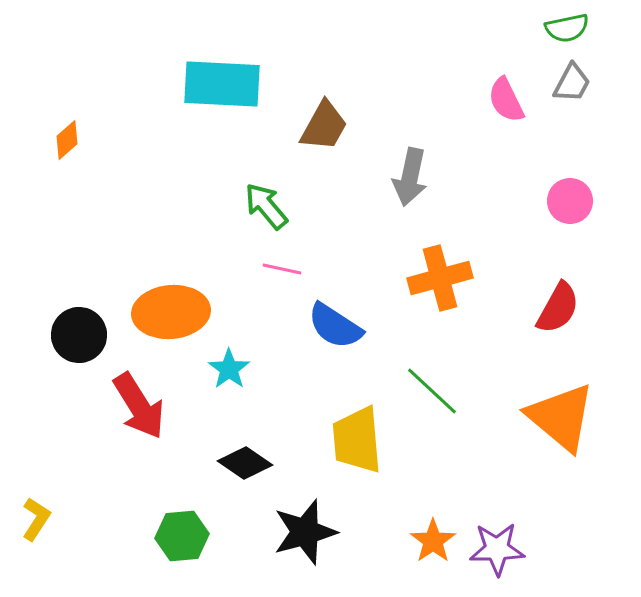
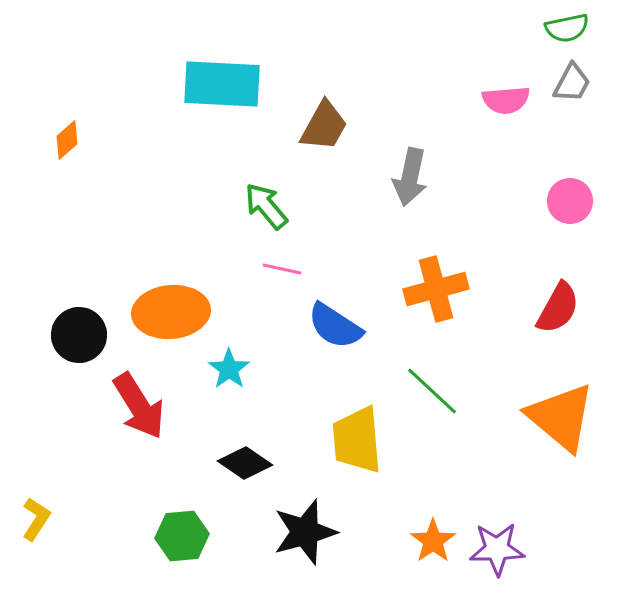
pink semicircle: rotated 69 degrees counterclockwise
orange cross: moved 4 px left, 11 px down
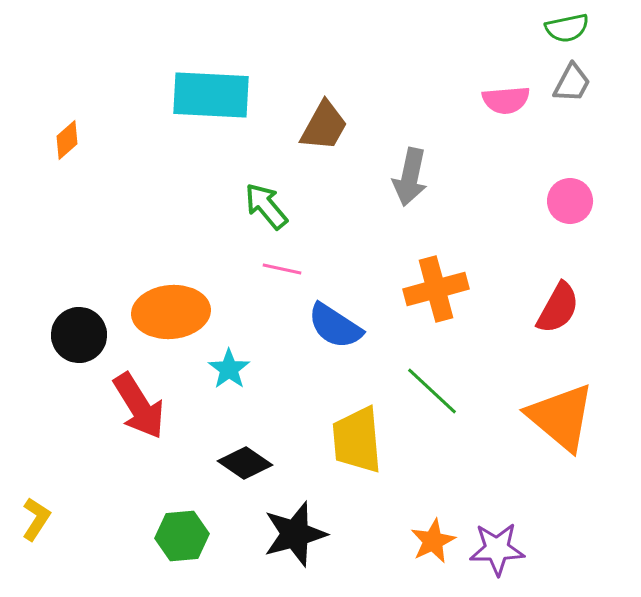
cyan rectangle: moved 11 px left, 11 px down
black star: moved 10 px left, 2 px down
orange star: rotated 9 degrees clockwise
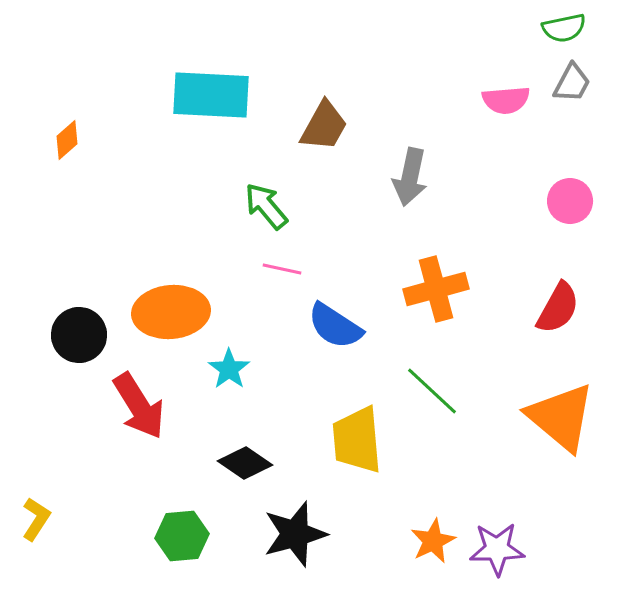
green semicircle: moved 3 px left
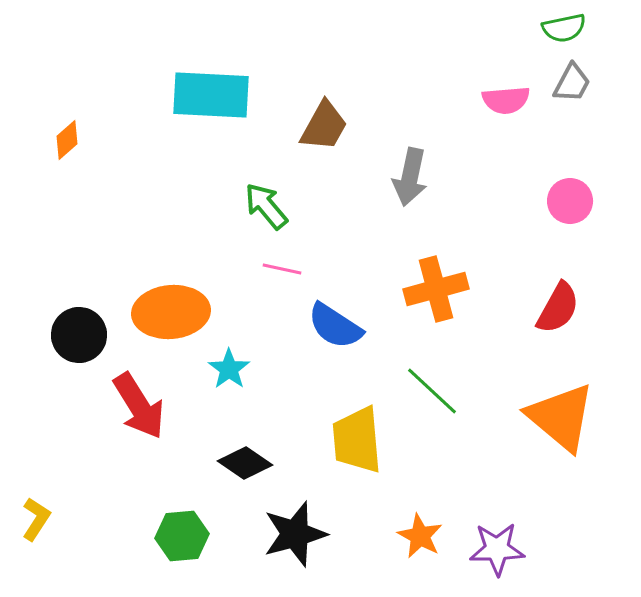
orange star: moved 13 px left, 5 px up; rotated 18 degrees counterclockwise
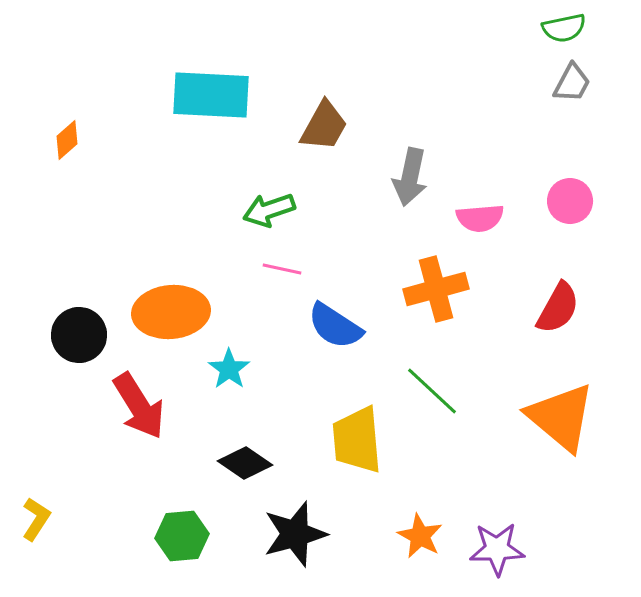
pink semicircle: moved 26 px left, 118 px down
green arrow: moved 3 px right, 4 px down; rotated 69 degrees counterclockwise
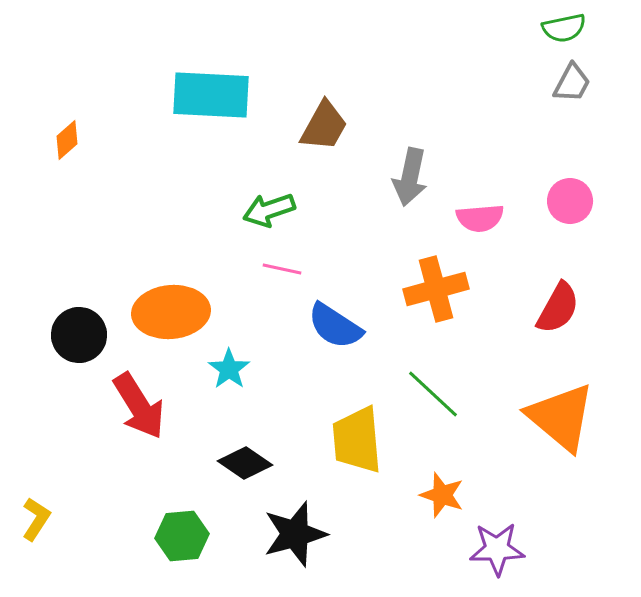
green line: moved 1 px right, 3 px down
orange star: moved 22 px right, 41 px up; rotated 9 degrees counterclockwise
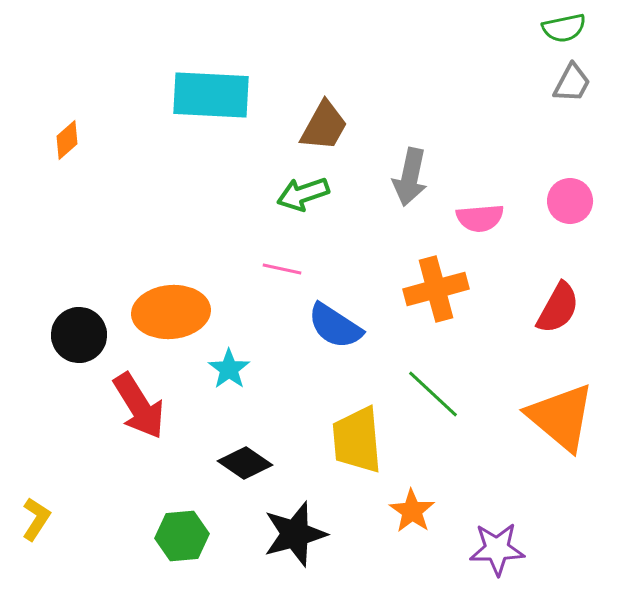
green arrow: moved 34 px right, 16 px up
orange star: moved 30 px left, 16 px down; rotated 15 degrees clockwise
